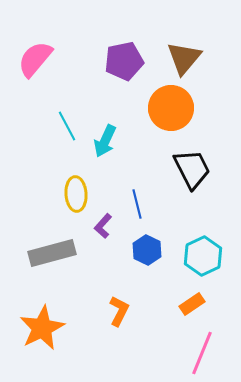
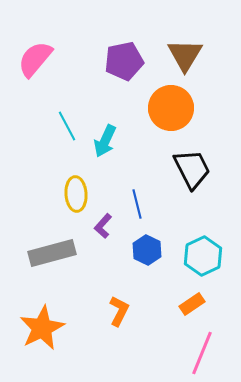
brown triangle: moved 1 px right, 3 px up; rotated 9 degrees counterclockwise
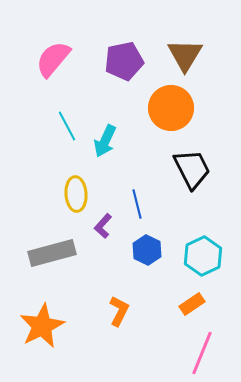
pink semicircle: moved 18 px right
orange star: moved 2 px up
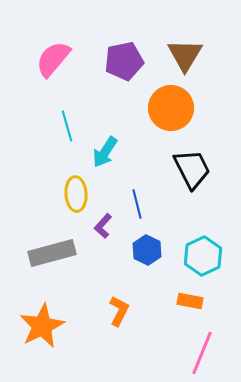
cyan line: rotated 12 degrees clockwise
cyan arrow: moved 11 px down; rotated 8 degrees clockwise
orange rectangle: moved 2 px left, 3 px up; rotated 45 degrees clockwise
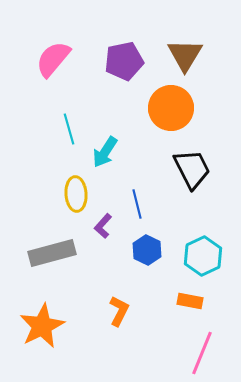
cyan line: moved 2 px right, 3 px down
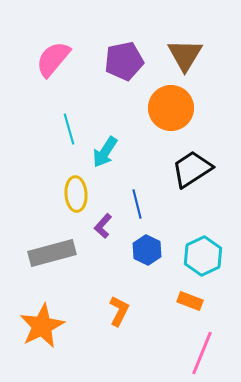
black trapezoid: rotated 96 degrees counterclockwise
orange rectangle: rotated 10 degrees clockwise
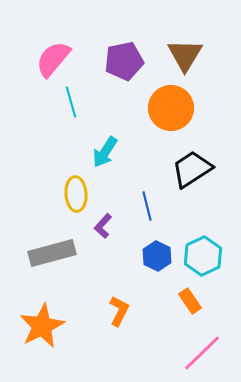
cyan line: moved 2 px right, 27 px up
blue line: moved 10 px right, 2 px down
blue hexagon: moved 10 px right, 6 px down
orange rectangle: rotated 35 degrees clockwise
pink line: rotated 24 degrees clockwise
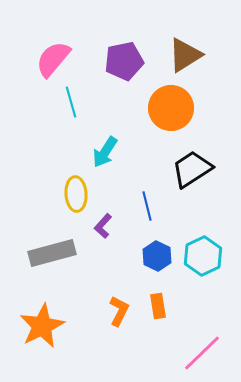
brown triangle: rotated 27 degrees clockwise
orange rectangle: moved 32 px left, 5 px down; rotated 25 degrees clockwise
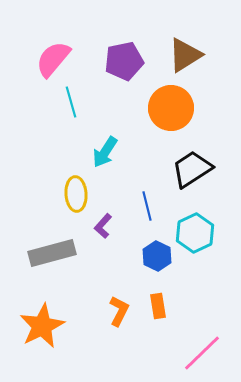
cyan hexagon: moved 8 px left, 23 px up
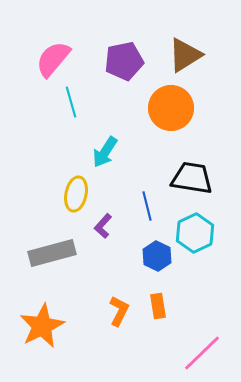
black trapezoid: moved 9 px down; rotated 42 degrees clockwise
yellow ellipse: rotated 16 degrees clockwise
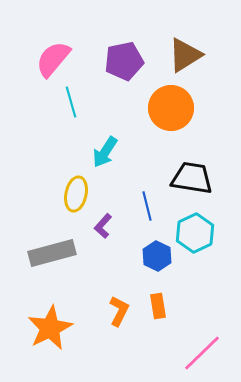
orange star: moved 8 px right, 2 px down
